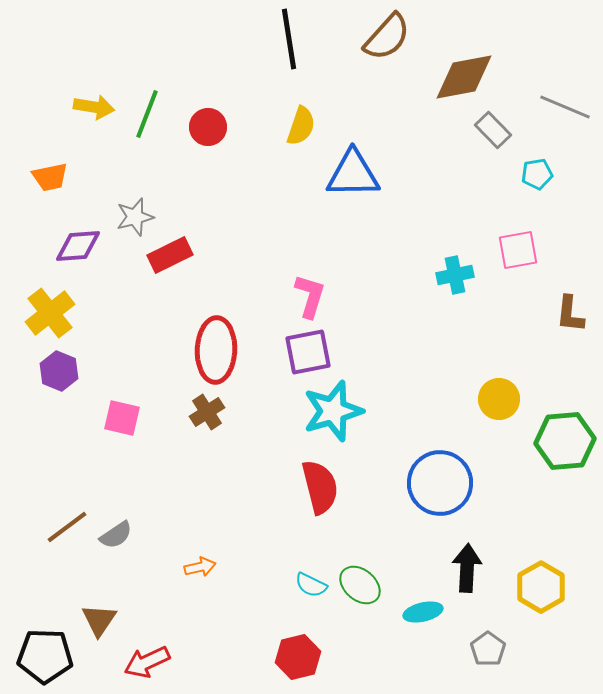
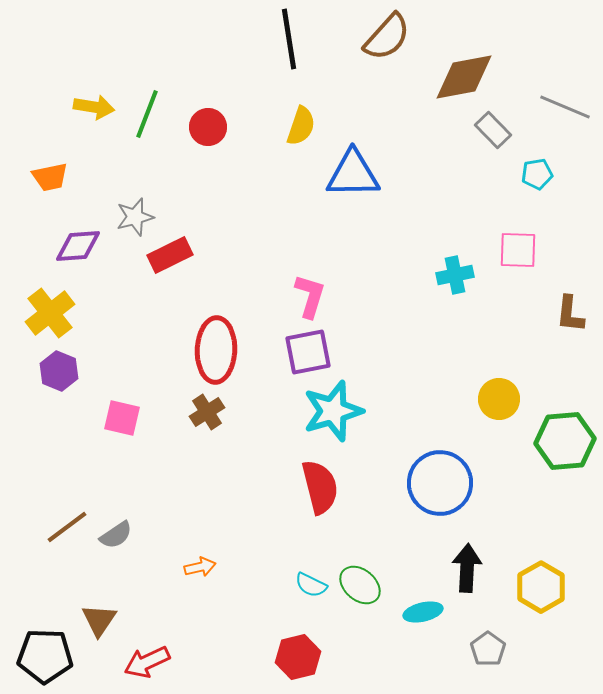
pink square at (518, 250): rotated 12 degrees clockwise
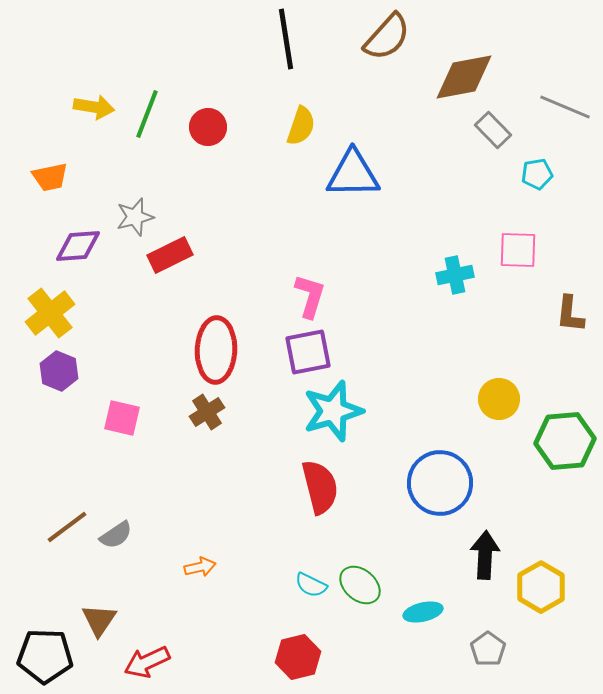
black line at (289, 39): moved 3 px left
black arrow at (467, 568): moved 18 px right, 13 px up
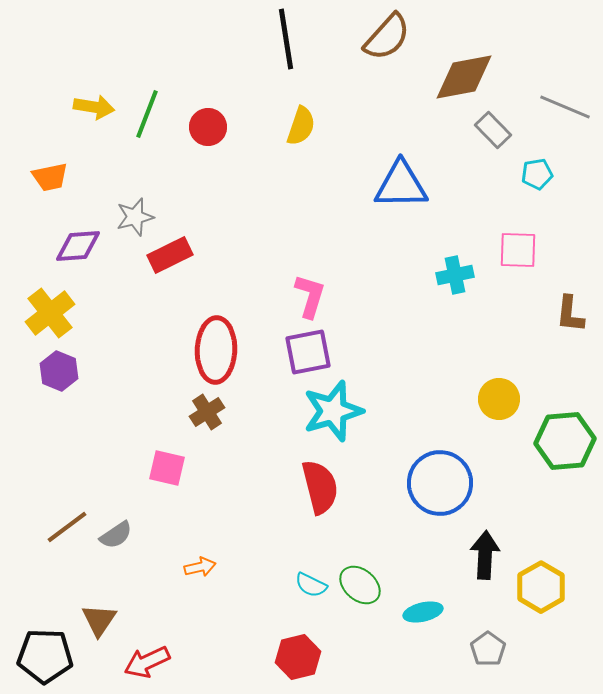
blue triangle at (353, 174): moved 48 px right, 11 px down
pink square at (122, 418): moved 45 px right, 50 px down
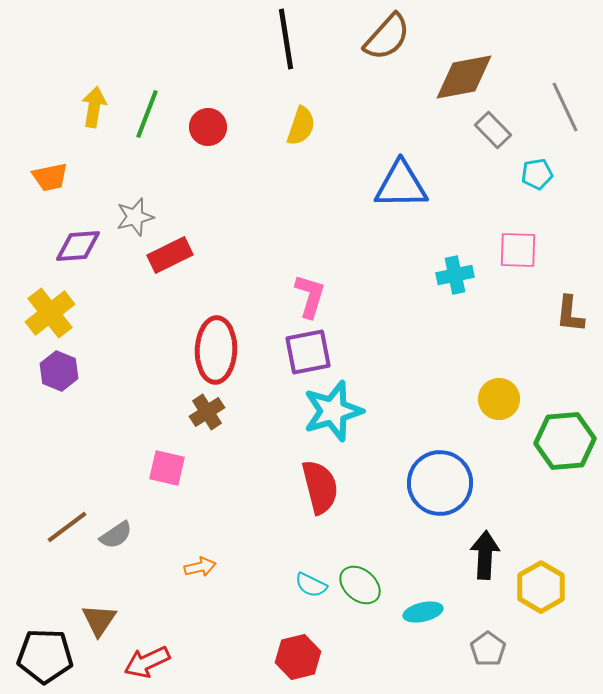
yellow arrow at (94, 107): rotated 90 degrees counterclockwise
gray line at (565, 107): rotated 42 degrees clockwise
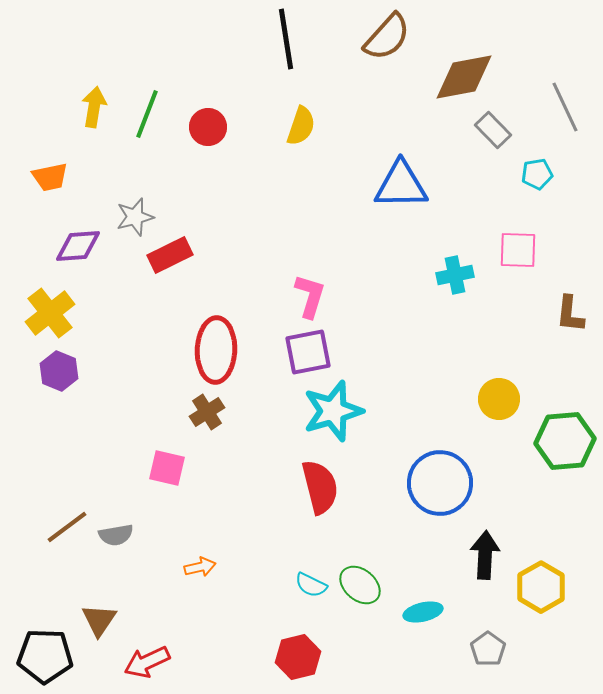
gray semicircle at (116, 535): rotated 24 degrees clockwise
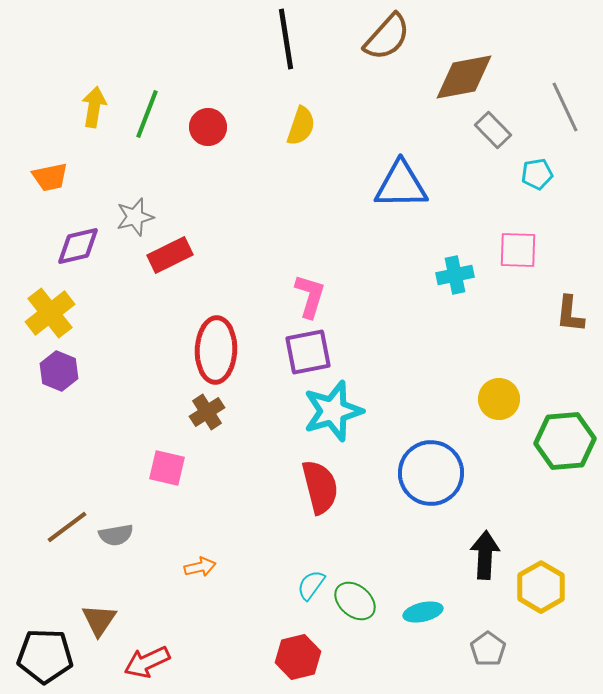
purple diamond at (78, 246): rotated 9 degrees counterclockwise
blue circle at (440, 483): moved 9 px left, 10 px up
cyan semicircle at (311, 585): rotated 100 degrees clockwise
green ellipse at (360, 585): moved 5 px left, 16 px down
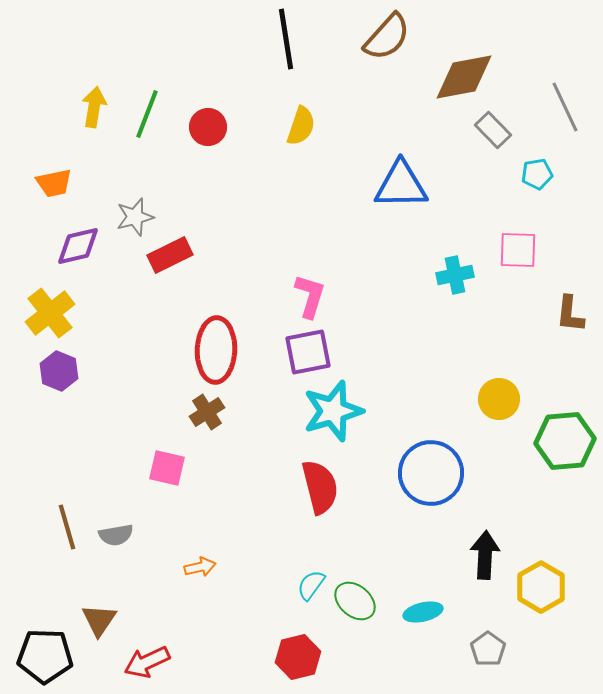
orange trapezoid at (50, 177): moved 4 px right, 6 px down
brown line at (67, 527): rotated 69 degrees counterclockwise
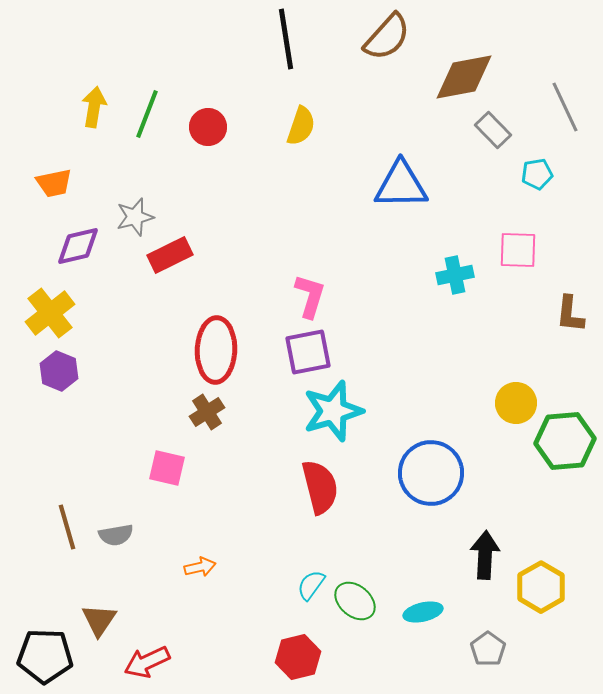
yellow circle at (499, 399): moved 17 px right, 4 px down
